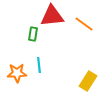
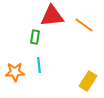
orange line: moved 1 px down
green rectangle: moved 2 px right, 3 px down
orange star: moved 2 px left, 1 px up
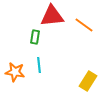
orange star: rotated 12 degrees clockwise
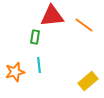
orange star: rotated 24 degrees counterclockwise
yellow rectangle: rotated 18 degrees clockwise
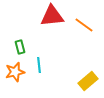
green rectangle: moved 15 px left, 10 px down; rotated 24 degrees counterclockwise
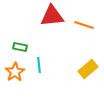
orange line: rotated 18 degrees counterclockwise
green rectangle: rotated 64 degrees counterclockwise
orange star: rotated 18 degrees counterclockwise
yellow rectangle: moved 12 px up
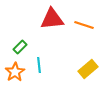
red triangle: moved 3 px down
green rectangle: rotated 56 degrees counterclockwise
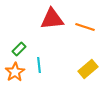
orange line: moved 1 px right, 2 px down
green rectangle: moved 1 px left, 2 px down
